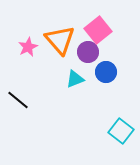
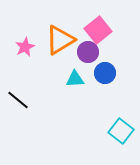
orange triangle: rotated 40 degrees clockwise
pink star: moved 3 px left
blue circle: moved 1 px left, 1 px down
cyan triangle: rotated 18 degrees clockwise
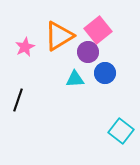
orange triangle: moved 1 px left, 4 px up
black line: rotated 70 degrees clockwise
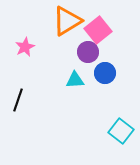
orange triangle: moved 8 px right, 15 px up
cyan triangle: moved 1 px down
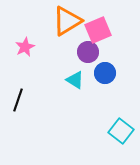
pink square: rotated 16 degrees clockwise
cyan triangle: rotated 36 degrees clockwise
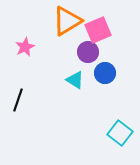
cyan square: moved 1 px left, 2 px down
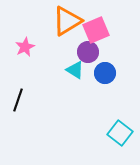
pink square: moved 2 px left
cyan triangle: moved 10 px up
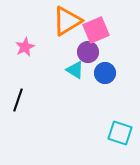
cyan square: rotated 20 degrees counterclockwise
